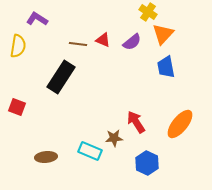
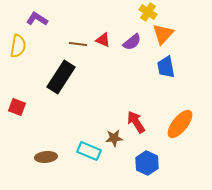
cyan rectangle: moved 1 px left
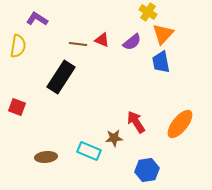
red triangle: moved 1 px left
blue trapezoid: moved 5 px left, 5 px up
blue hexagon: moved 7 px down; rotated 25 degrees clockwise
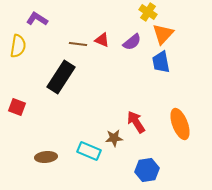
orange ellipse: rotated 60 degrees counterclockwise
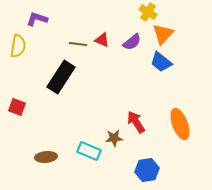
purple L-shape: rotated 15 degrees counterclockwise
blue trapezoid: rotated 40 degrees counterclockwise
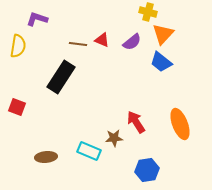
yellow cross: rotated 18 degrees counterclockwise
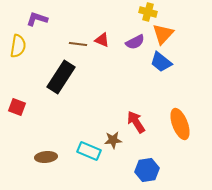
purple semicircle: moved 3 px right; rotated 12 degrees clockwise
brown star: moved 1 px left, 2 px down
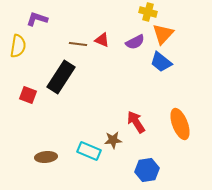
red square: moved 11 px right, 12 px up
